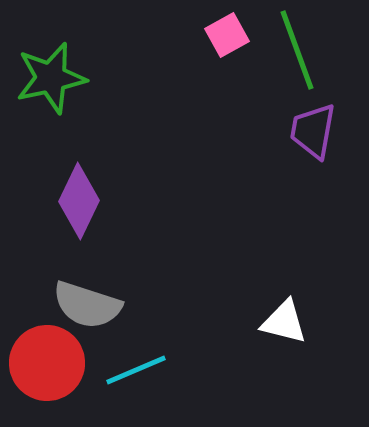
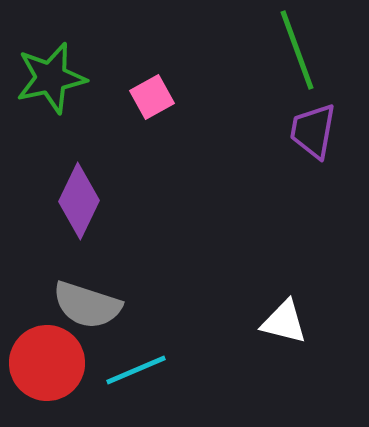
pink square: moved 75 px left, 62 px down
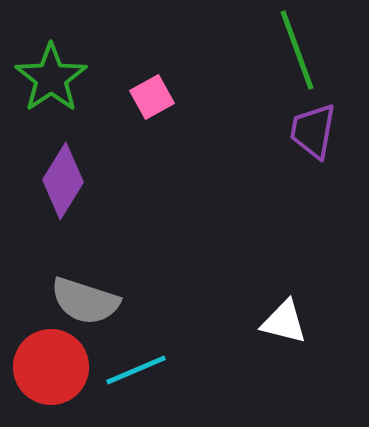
green star: rotated 22 degrees counterclockwise
purple diamond: moved 16 px left, 20 px up; rotated 6 degrees clockwise
gray semicircle: moved 2 px left, 4 px up
red circle: moved 4 px right, 4 px down
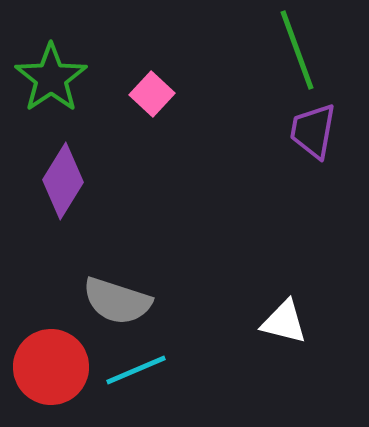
pink square: moved 3 px up; rotated 18 degrees counterclockwise
gray semicircle: moved 32 px right
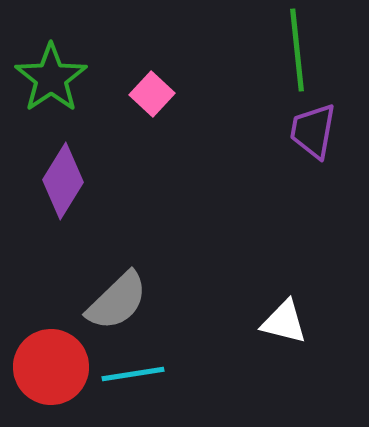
green line: rotated 14 degrees clockwise
gray semicircle: rotated 62 degrees counterclockwise
cyan line: moved 3 px left, 4 px down; rotated 14 degrees clockwise
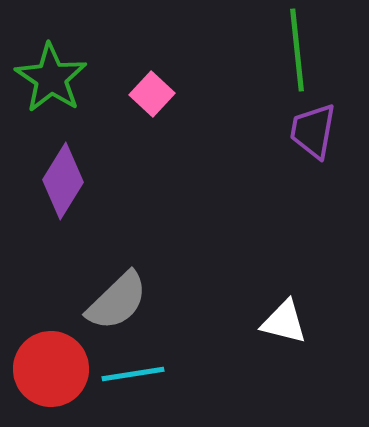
green star: rotated 4 degrees counterclockwise
red circle: moved 2 px down
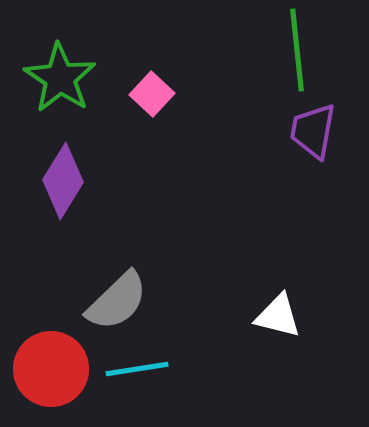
green star: moved 9 px right
white triangle: moved 6 px left, 6 px up
cyan line: moved 4 px right, 5 px up
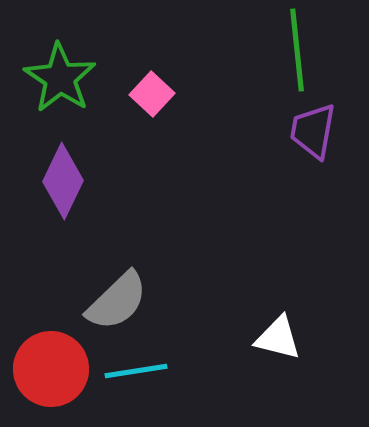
purple diamond: rotated 6 degrees counterclockwise
white triangle: moved 22 px down
cyan line: moved 1 px left, 2 px down
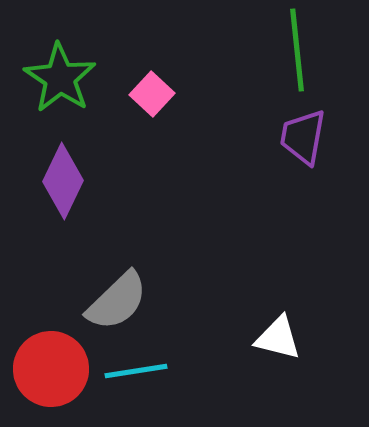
purple trapezoid: moved 10 px left, 6 px down
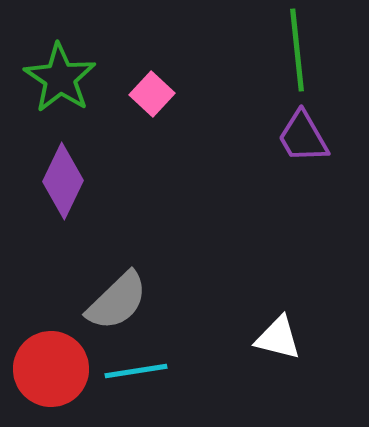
purple trapezoid: rotated 40 degrees counterclockwise
